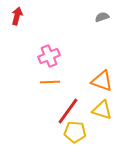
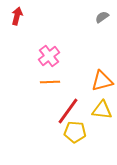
gray semicircle: rotated 16 degrees counterclockwise
pink cross: rotated 15 degrees counterclockwise
orange triangle: rotated 35 degrees counterclockwise
yellow triangle: rotated 10 degrees counterclockwise
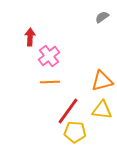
red arrow: moved 13 px right, 21 px down; rotated 12 degrees counterclockwise
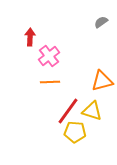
gray semicircle: moved 1 px left, 5 px down
yellow triangle: moved 10 px left, 1 px down; rotated 10 degrees clockwise
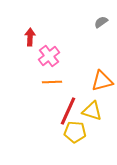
orange line: moved 2 px right
red line: rotated 12 degrees counterclockwise
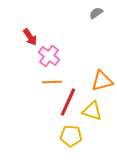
gray semicircle: moved 5 px left, 9 px up
red arrow: rotated 144 degrees clockwise
pink cross: rotated 15 degrees counterclockwise
red line: moved 9 px up
yellow pentagon: moved 4 px left, 4 px down
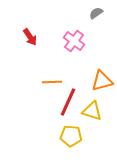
pink cross: moved 25 px right, 15 px up
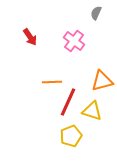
gray semicircle: rotated 32 degrees counterclockwise
yellow pentagon: rotated 25 degrees counterclockwise
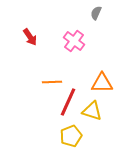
orange triangle: moved 2 px down; rotated 15 degrees clockwise
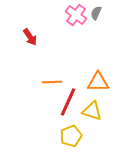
pink cross: moved 2 px right, 26 px up
orange triangle: moved 4 px left, 1 px up
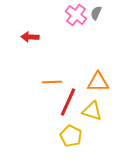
red arrow: rotated 126 degrees clockwise
yellow pentagon: rotated 25 degrees counterclockwise
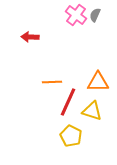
gray semicircle: moved 1 px left, 2 px down
